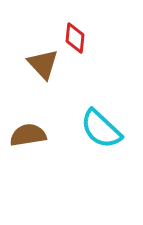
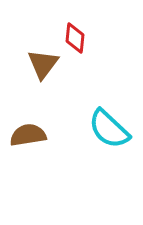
brown triangle: rotated 20 degrees clockwise
cyan semicircle: moved 8 px right
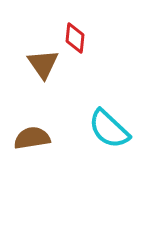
brown triangle: rotated 12 degrees counterclockwise
brown semicircle: moved 4 px right, 3 px down
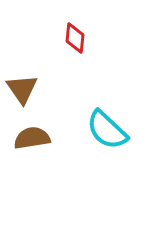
brown triangle: moved 21 px left, 25 px down
cyan semicircle: moved 2 px left, 1 px down
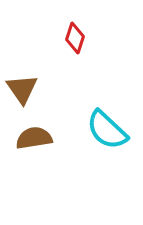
red diamond: rotated 12 degrees clockwise
brown semicircle: moved 2 px right
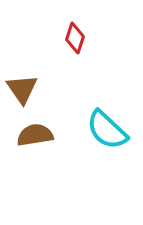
brown semicircle: moved 1 px right, 3 px up
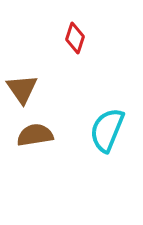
cyan semicircle: rotated 69 degrees clockwise
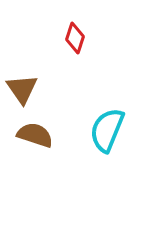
brown semicircle: rotated 27 degrees clockwise
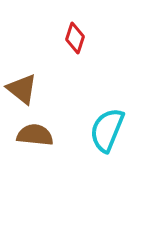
brown triangle: rotated 16 degrees counterclockwise
brown semicircle: rotated 12 degrees counterclockwise
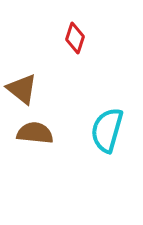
cyan semicircle: rotated 6 degrees counterclockwise
brown semicircle: moved 2 px up
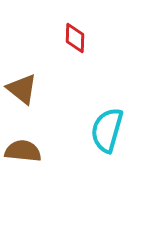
red diamond: rotated 16 degrees counterclockwise
brown semicircle: moved 12 px left, 18 px down
